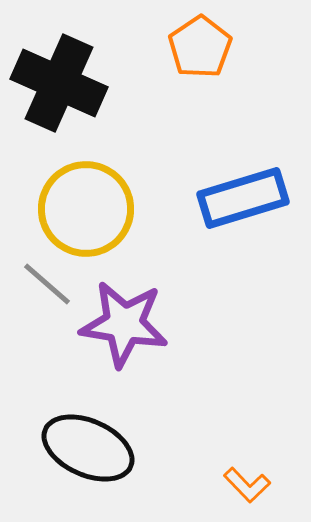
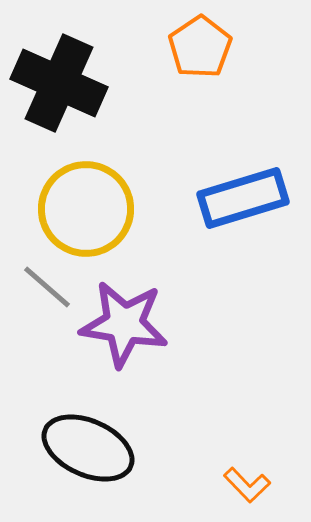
gray line: moved 3 px down
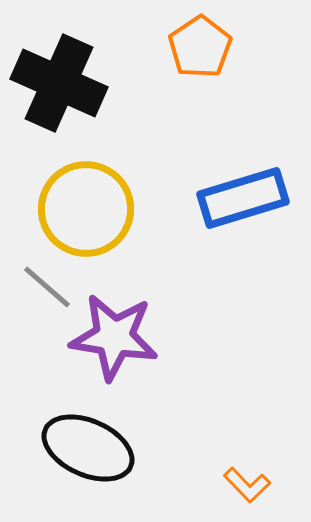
purple star: moved 10 px left, 13 px down
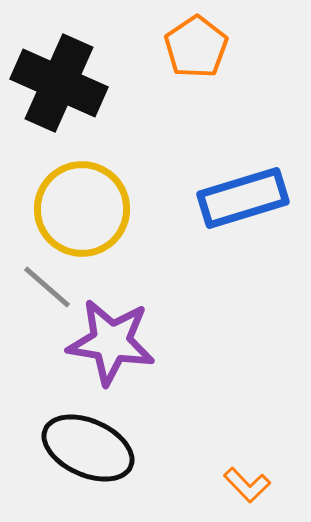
orange pentagon: moved 4 px left
yellow circle: moved 4 px left
purple star: moved 3 px left, 5 px down
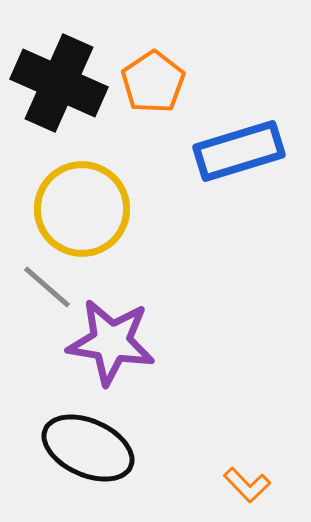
orange pentagon: moved 43 px left, 35 px down
blue rectangle: moved 4 px left, 47 px up
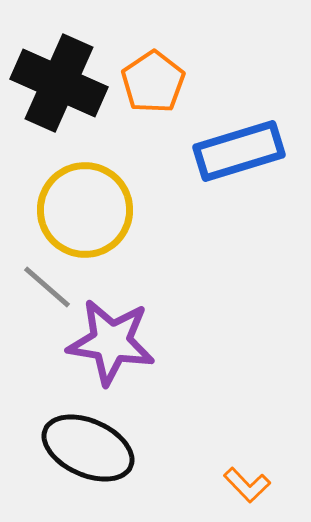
yellow circle: moved 3 px right, 1 px down
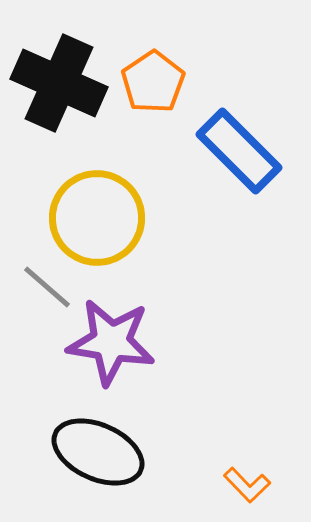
blue rectangle: rotated 62 degrees clockwise
yellow circle: moved 12 px right, 8 px down
black ellipse: moved 10 px right, 4 px down
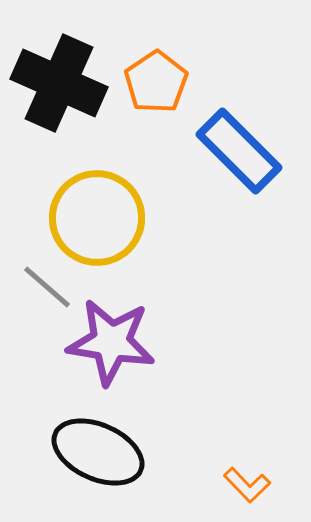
orange pentagon: moved 3 px right
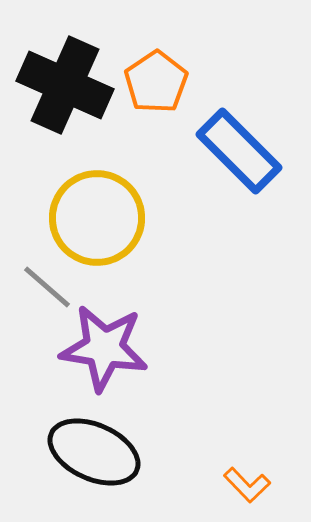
black cross: moved 6 px right, 2 px down
purple star: moved 7 px left, 6 px down
black ellipse: moved 4 px left
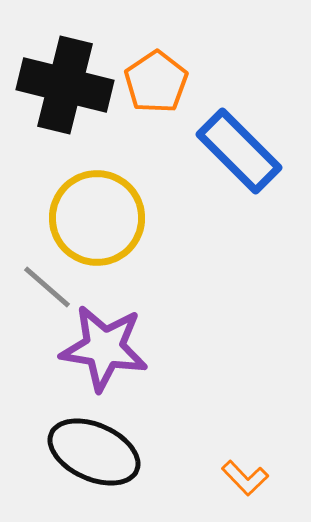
black cross: rotated 10 degrees counterclockwise
orange L-shape: moved 2 px left, 7 px up
